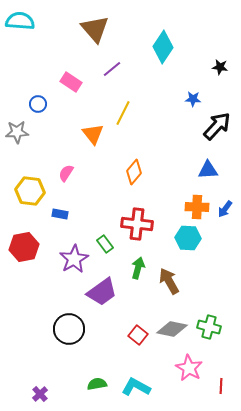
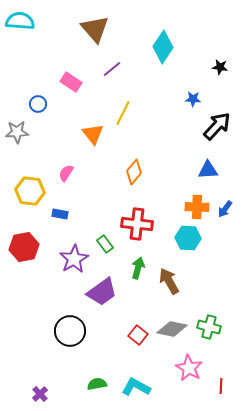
black circle: moved 1 px right, 2 px down
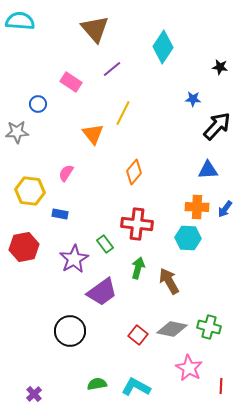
purple cross: moved 6 px left
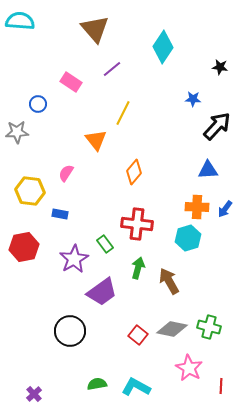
orange triangle: moved 3 px right, 6 px down
cyan hexagon: rotated 20 degrees counterclockwise
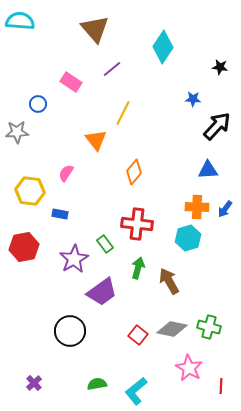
cyan L-shape: moved 4 px down; rotated 68 degrees counterclockwise
purple cross: moved 11 px up
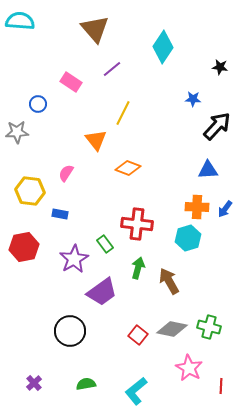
orange diamond: moved 6 px left, 4 px up; rotated 70 degrees clockwise
green semicircle: moved 11 px left
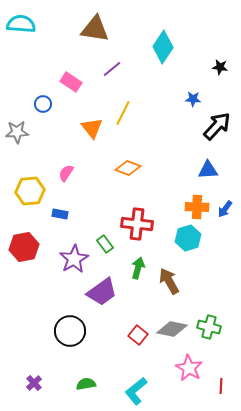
cyan semicircle: moved 1 px right, 3 px down
brown triangle: rotated 40 degrees counterclockwise
blue circle: moved 5 px right
orange triangle: moved 4 px left, 12 px up
yellow hexagon: rotated 12 degrees counterclockwise
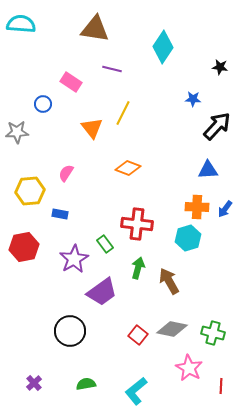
purple line: rotated 54 degrees clockwise
green cross: moved 4 px right, 6 px down
